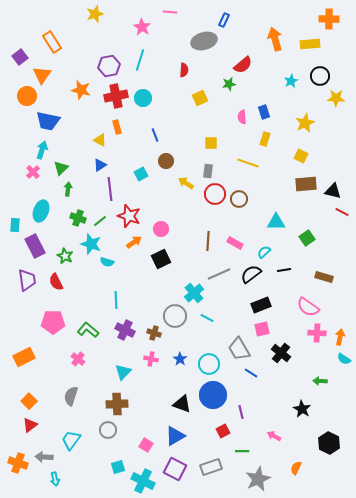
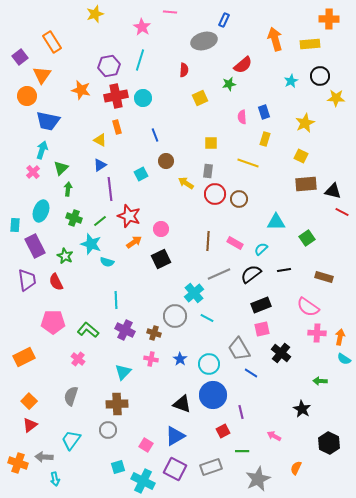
green cross at (78, 218): moved 4 px left
cyan semicircle at (264, 252): moved 3 px left, 3 px up
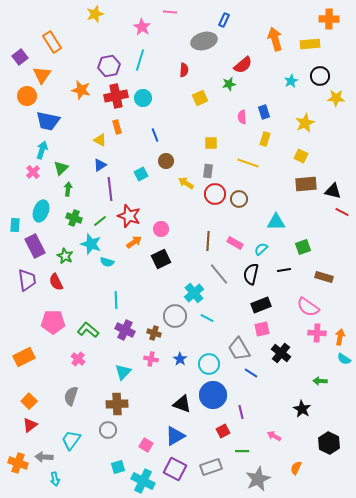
green square at (307, 238): moved 4 px left, 9 px down; rotated 14 degrees clockwise
gray line at (219, 274): rotated 75 degrees clockwise
black semicircle at (251, 274): rotated 40 degrees counterclockwise
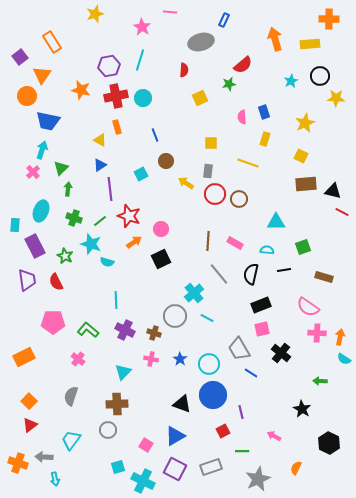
gray ellipse at (204, 41): moved 3 px left, 1 px down
cyan semicircle at (261, 249): moved 6 px right, 1 px down; rotated 48 degrees clockwise
